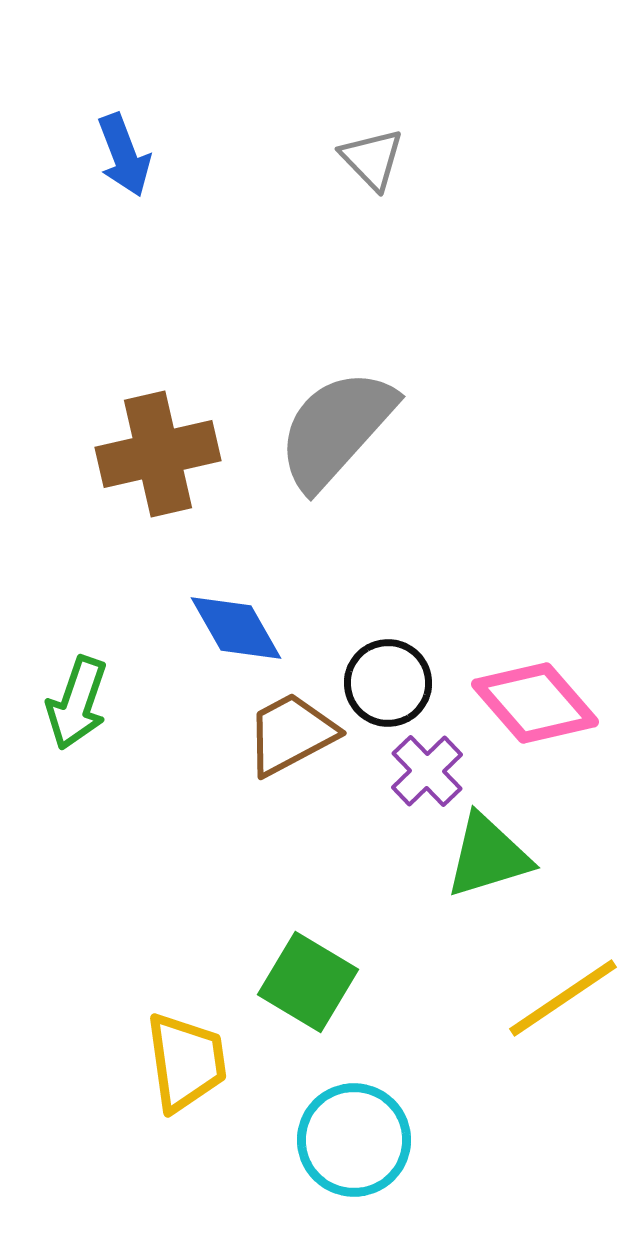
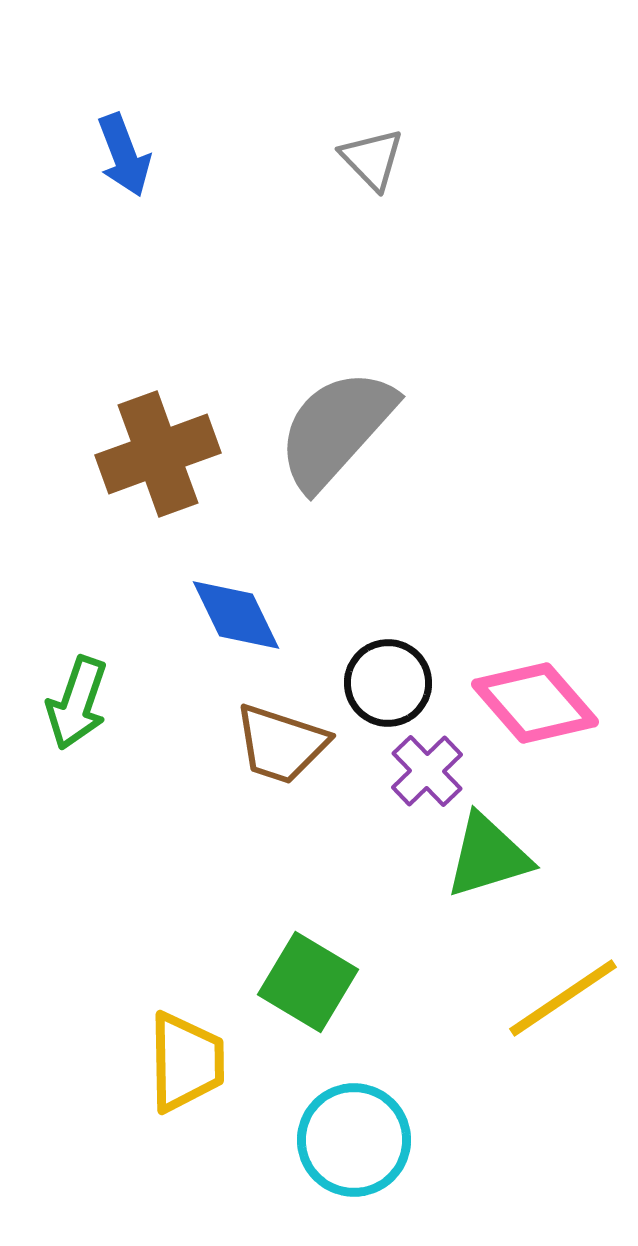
brown cross: rotated 7 degrees counterclockwise
blue diamond: moved 13 px up; rotated 4 degrees clockwise
brown trapezoid: moved 10 px left, 10 px down; rotated 134 degrees counterclockwise
yellow trapezoid: rotated 7 degrees clockwise
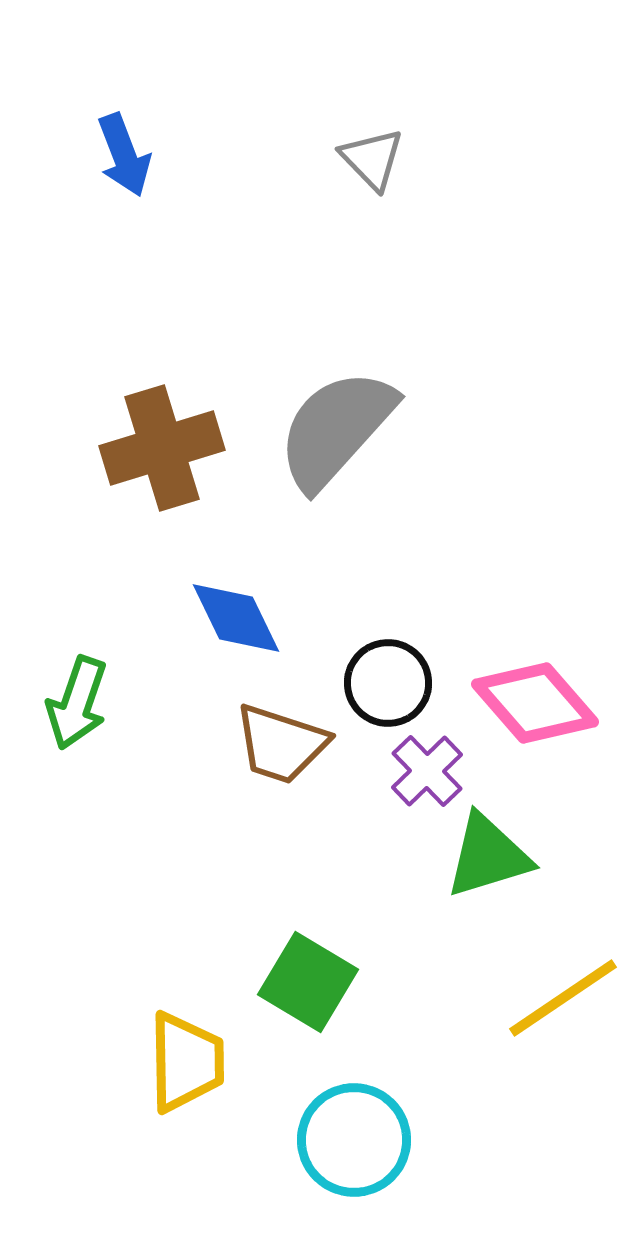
brown cross: moved 4 px right, 6 px up; rotated 3 degrees clockwise
blue diamond: moved 3 px down
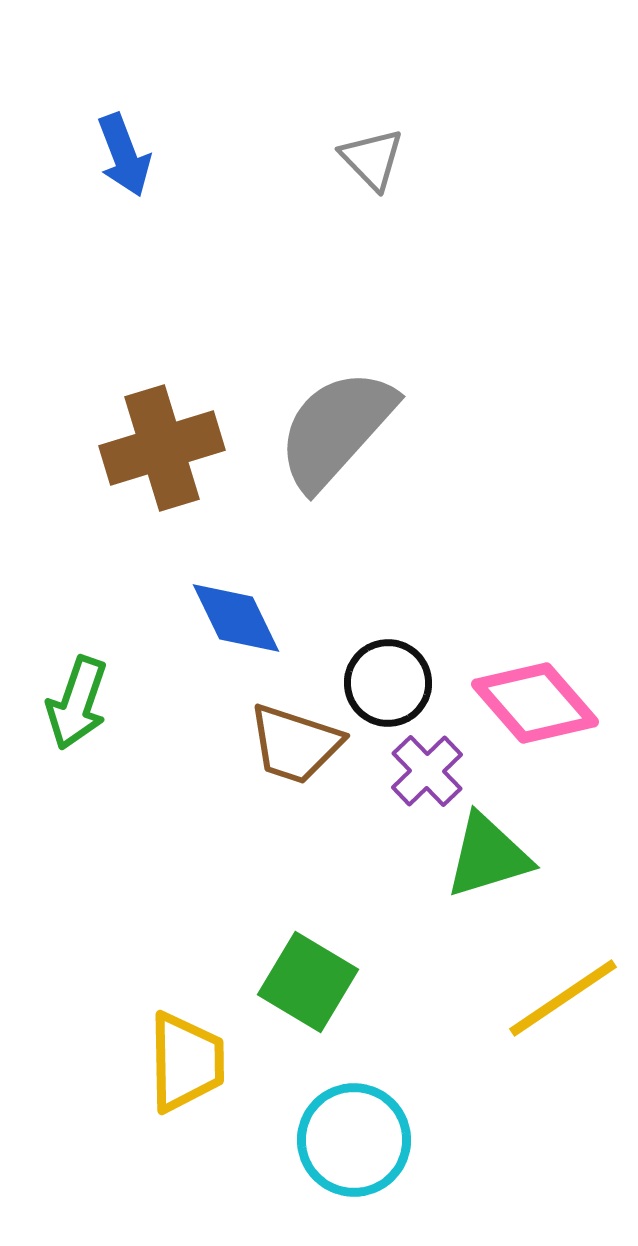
brown trapezoid: moved 14 px right
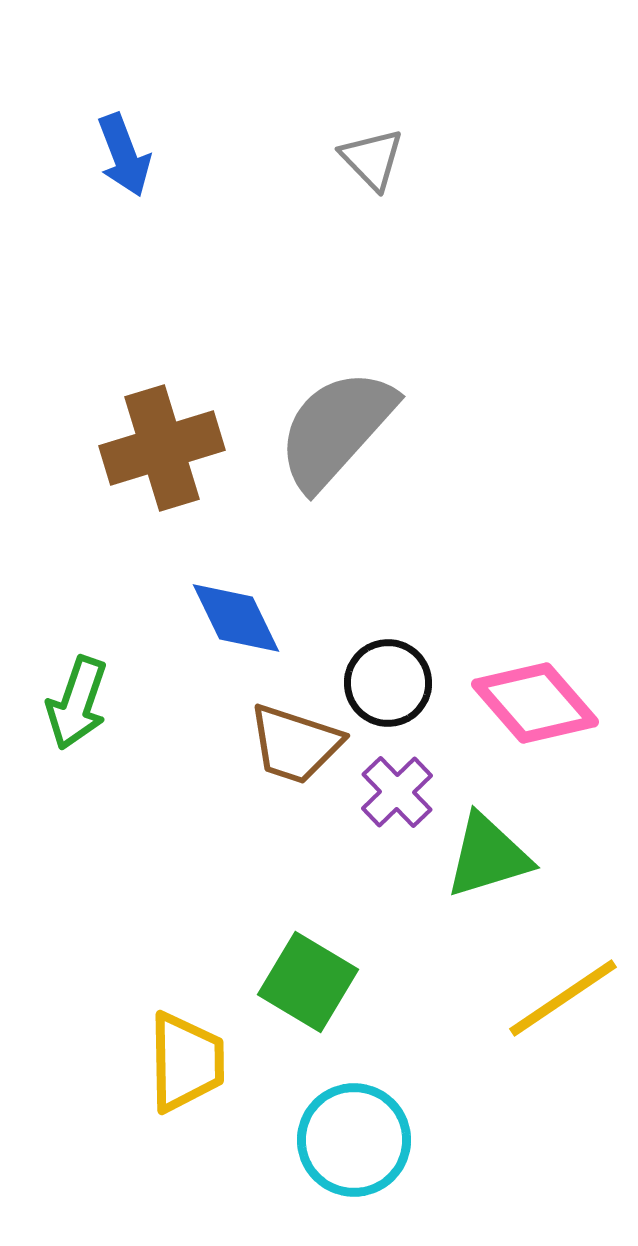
purple cross: moved 30 px left, 21 px down
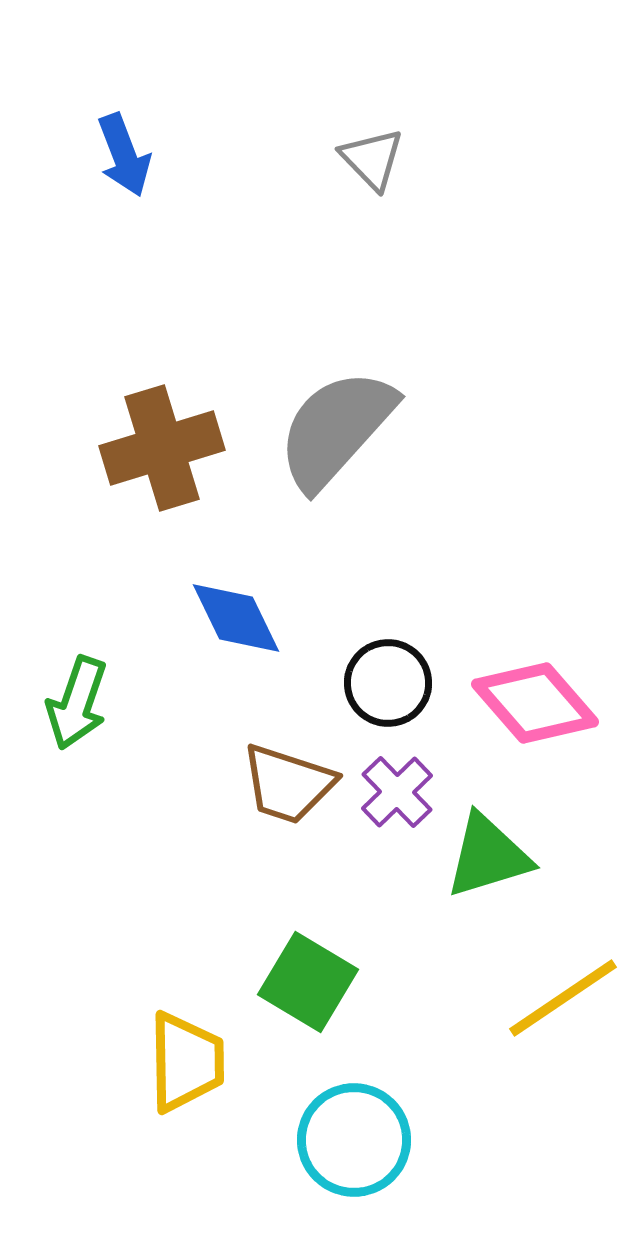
brown trapezoid: moved 7 px left, 40 px down
